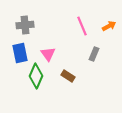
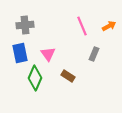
green diamond: moved 1 px left, 2 px down
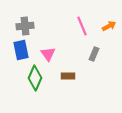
gray cross: moved 1 px down
blue rectangle: moved 1 px right, 3 px up
brown rectangle: rotated 32 degrees counterclockwise
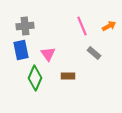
gray rectangle: moved 1 px up; rotated 72 degrees counterclockwise
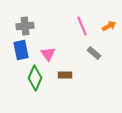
brown rectangle: moved 3 px left, 1 px up
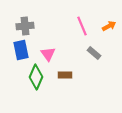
green diamond: moved 1 px right, 1 px up
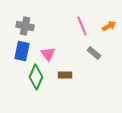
gray cross: rotated 18 degrees clockwise
blue rectangle: moved 1 px right, 1 px down; rotated 24 degrees clockwise
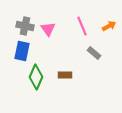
pink triangle: moved 25 px up
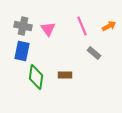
gray cross: moved 2 px left
green diamond: rotated 15 degrees counterclockwise
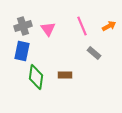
gray cross: rotated 30 degrees counterclockwise
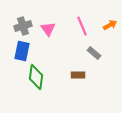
orange arrow: moved 1 px right, 1 px up
brown rectangle: moved 13 px right
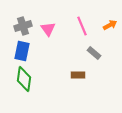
green diamond: moved 12 px left, 2 px down
